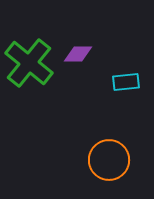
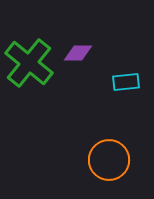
purple diamond: moved 1 px up
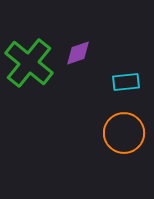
purple diamond: rotated 20 degrees counterclockwise
orange circle: moved 15 px right, 27 px up
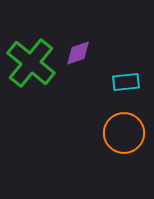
green cross: moved 2 px right
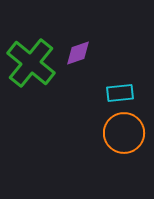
cyan rectangle: moved 6 px left, 11 px down
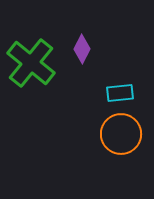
purple diamond: moved 4 px right, 4 px up; rotated 44 degrees counterclockwise
orange circle: moved 3 px left, 1 px down
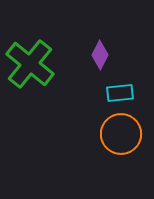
purple diamond: moved 18 px right, 6 px down
green cross: moved 1 px left, 1 px down
